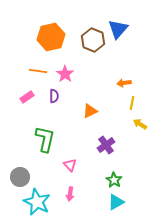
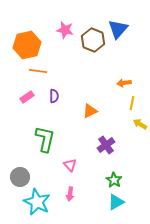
orange hexagon: moved 24 px left, 8 px down
pink star: moved 44 px up; rotated 24 degrees counterclockwise
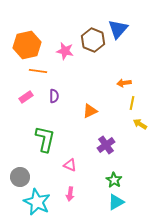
pink star: moved 21 px down
pink rectangle: moved 1 px left
pink triangle: rotated 24 degrees counterclockwise
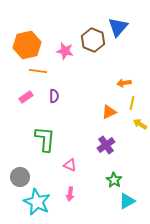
blue triangle: moved 2 px up
orange triangle: moved 19 px right, 1 px down
green L-shape: rotated 8 degrees counterclockwise
cyan triangle: moved 11 px right, 1 px up
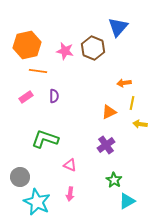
brown hexagon: moved 8 px down
yellow arrow: rotated 24 degrees counterclockwise
green L-shape: rotated 76 degrees counterclockwise
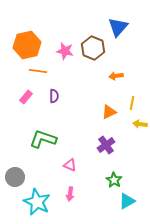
orange arrow: moved 8 px left, 7 px up
pink rectangle: rotated 16 degrees counterclockwise
green L-shape: moved 2 px left
gray circle: moved 5 px left
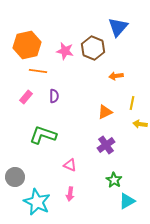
orange triangle: moved 4 px left
green L-shape: moved 4 px up
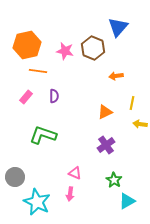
pink triangle: moved 5 px right, 8 px down
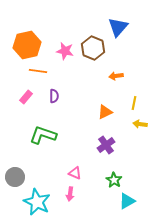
yellow line: moved 2 px right
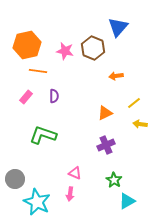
yellow line: rotated 40 degrees clockwise
orange triangle: moved 1 px down
purple cross: rotated 12 degrees clockwise
gray circle: moved 2 px down
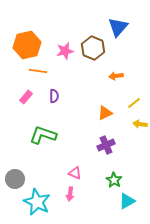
pink star: rotated 24 degrees counterclockwise
